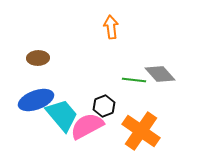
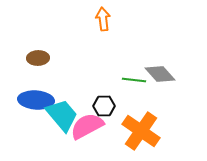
orange arrow: moved 8 px left, 8 px up
blue ellipse: rotated 24 degrees clockwise
black hexagon: rotated 20 degrees clockwise
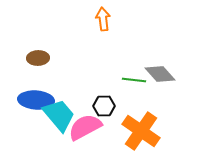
cyan trapezoid: moved 3 px left
pink semicircle: moved 2 px left, 1 px down
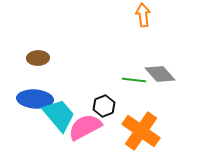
orange arrow: moved 40 px right, 4 px up
blue ellipse: moved 1 px left, 1 px up
black hexagon: rotated 20 degrees counterclockwise
